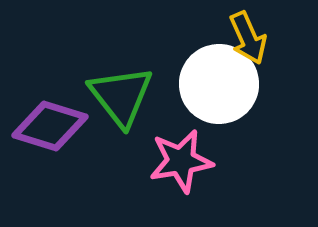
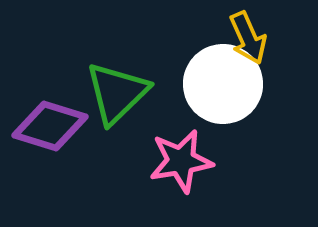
white circle: moved 4 px right
green triangle: moved 4 px left, 3 px up; rotated 24 degrees clockwise
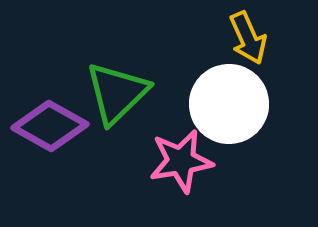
white circle: moved 6 px right, 20 px down
purple diamond: rotated 12 degrees clockwise
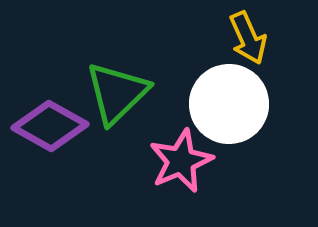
pink star: rotated 14 degrees counterclockwise
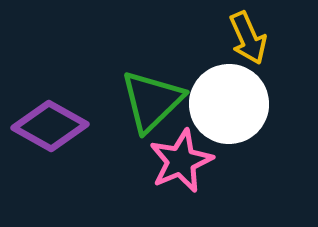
green triangle: moved 35 px right, 8 px down
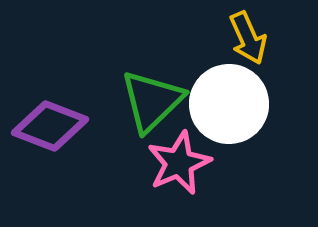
purple diamond: rotated 8 degrees counterclockwise
pink star: moved 2 px left, 2 px down
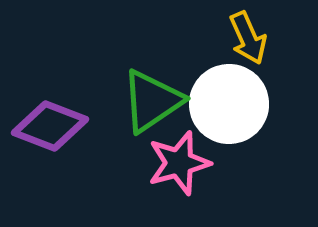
green triangle: rotated 10 degrees clockwise
pink star: rotated 8 degrees clockwise
